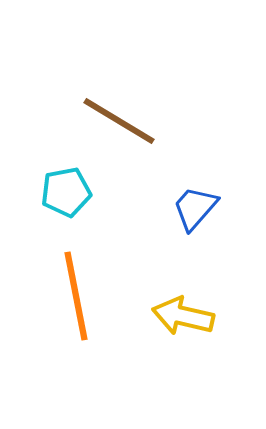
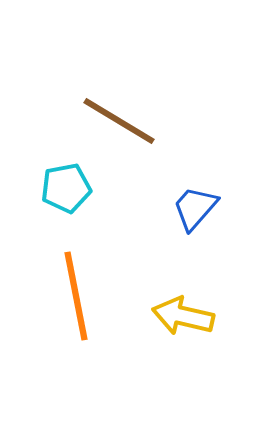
cyan pentagon: moved 4 px up
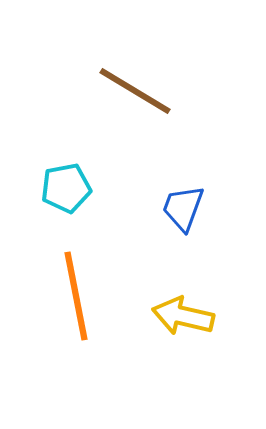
brown line: moved 16 px right, 30 px up
blue trapezoid: moved 12 px left; rotated 21 degrees counterclockwise
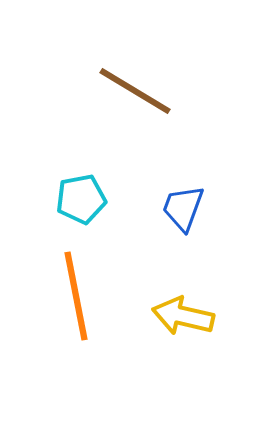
cyan pentagon: moved 15 px right, 11 px down
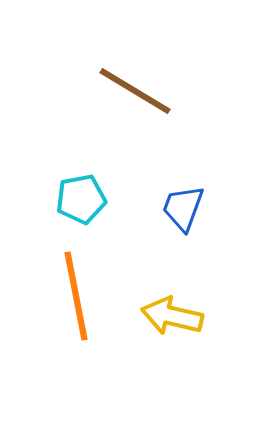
yellow arrow: moved 11 px left
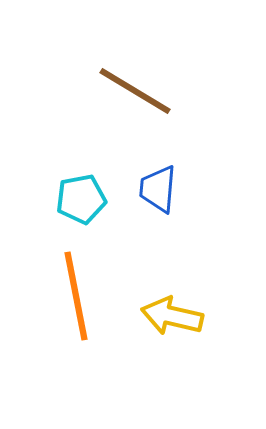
blue trapezoid: moved 25 px left, 19 px up; rotated 15 degrees counterclockwise
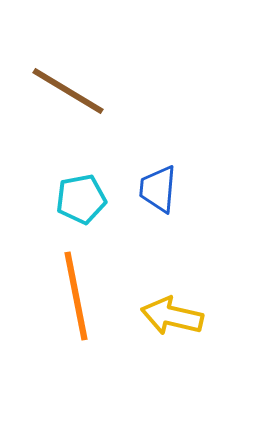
brown line: moved 67 px left
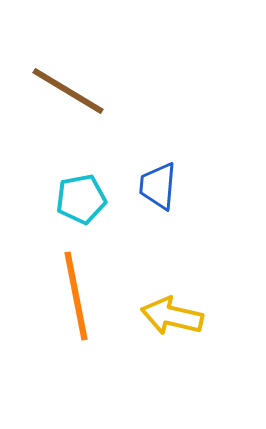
blue trapezoid: moved 3 px up
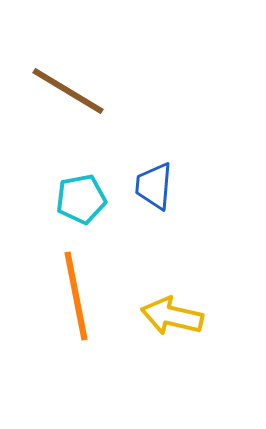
blue trapezoid: moved 4 px left
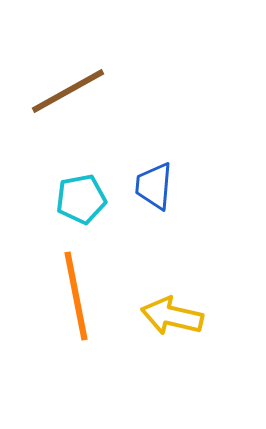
brown line: rotated 60 degrees counterclockwise
